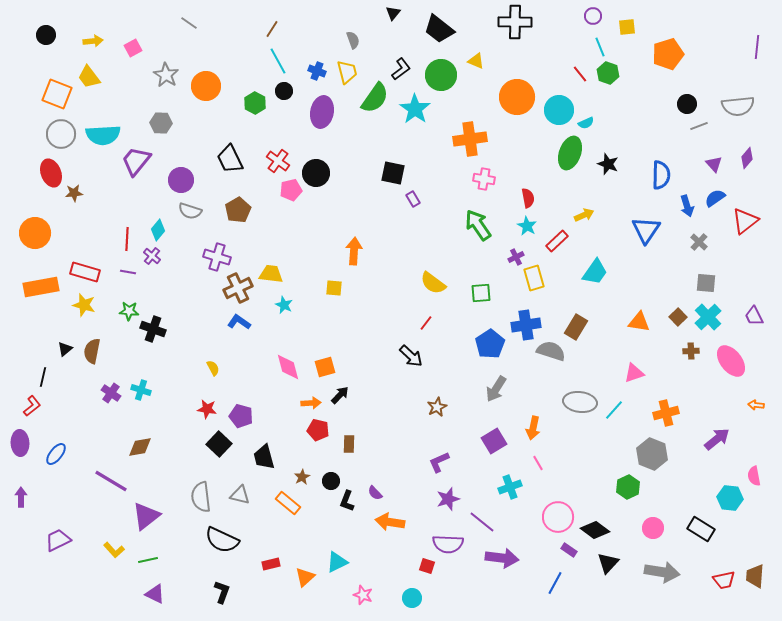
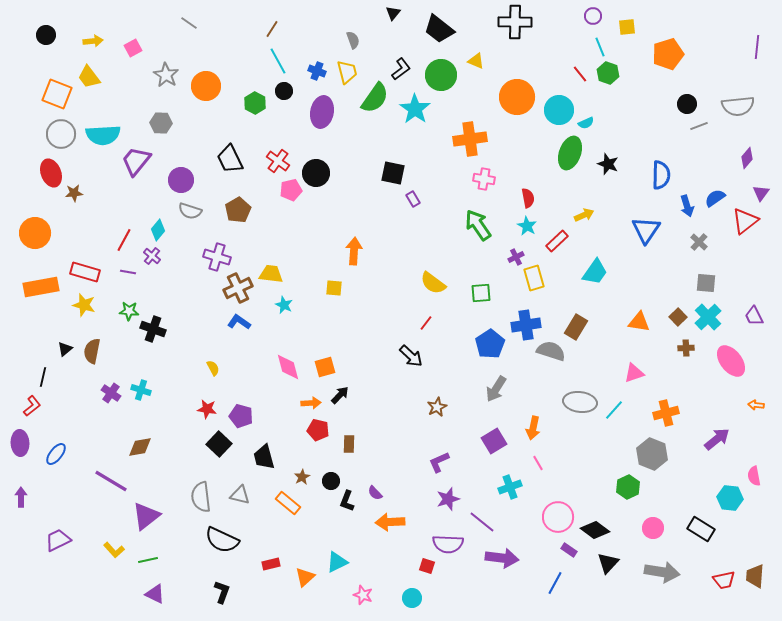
purple triangle at (714, 164): moved 47 px right, 29 px down; rotated 18 degrees clockwise
red line at (127, 239): moved 3 px left, 1 px down; rotated 25 degrees clockwise
brown cross at (691, 351): moved 5 px left, 3 px up
orange arrow at (390, 522): rotated 12 degrees counterclockwise
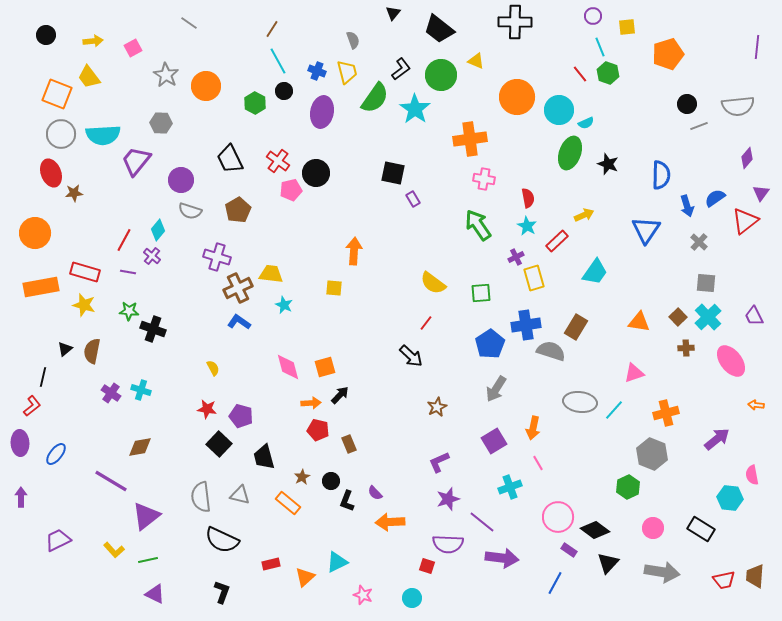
brown rectangle at (349, 444): rotated 24 degrees counterclockwise
pink semicircle at (754, 476): moved 2 px left, 1 px up
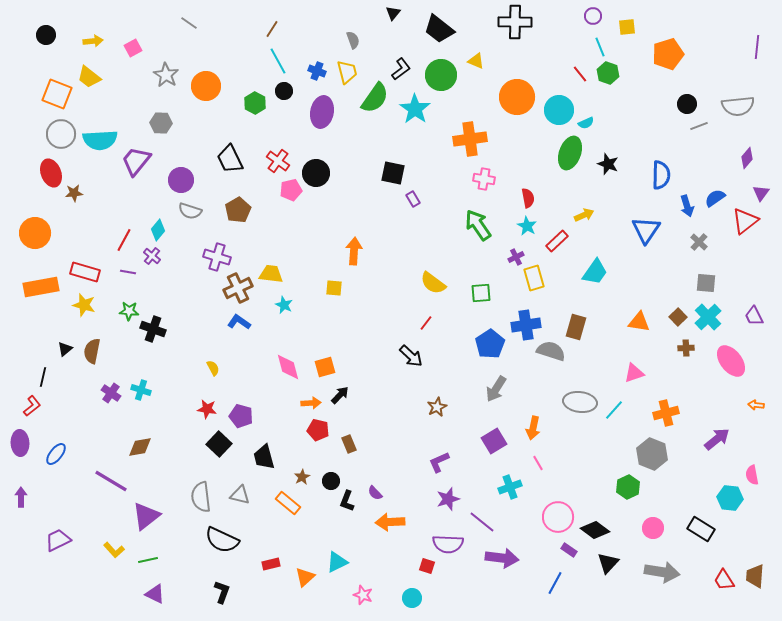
yellow trapezoid at (89, 77): rotated 15 degrees counterclockwise
cyan semicircle at (103, 135): moved 3 px left, 5 px down
brown rectangle at (576, 327): rotated 15 degrees counterclockwise
red trapezoid at (724, 580): rotated 70 degrees clockwise
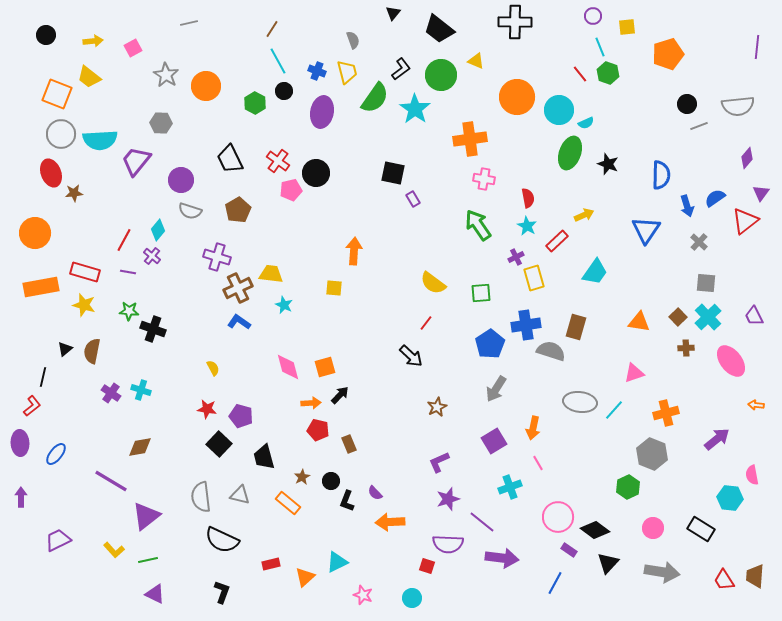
gray line at (189, 23): rotated 48 degrees counterclockwise
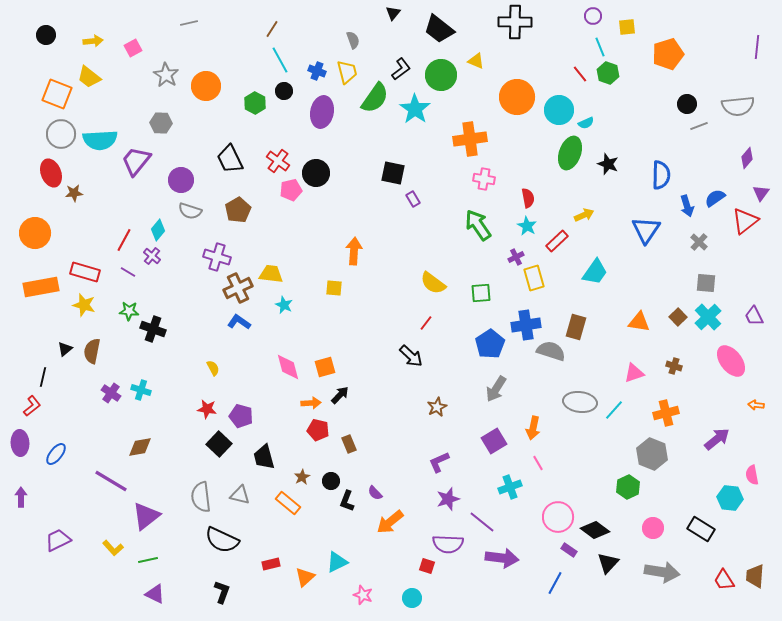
cyan line at (278, 61): moved 2 px right, 1 px up
purple line at (128, 272): rotated 21 degrees clockwise
brown cross at (686, 348): moved 12 px left, 18 px down; rotated 21 degrees clockwise
orange arrow at (390, 522): rotated 36 degrees counterclockwise
yellow L-shape at (114, 550): moved 1 px left, 2 px up
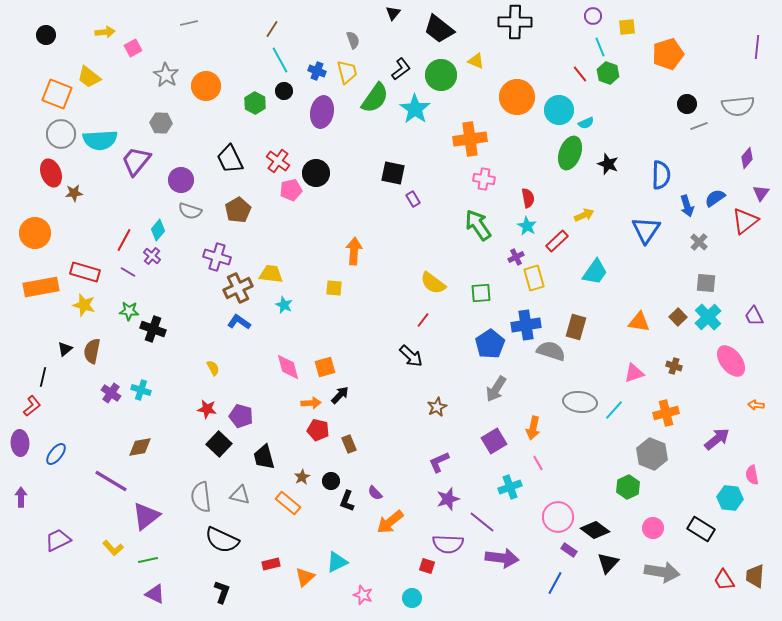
yellow arrow at (93, 41): moved 12 px right, 9 px up
red line at (426, 323): moved 3 px left, 3 px up
